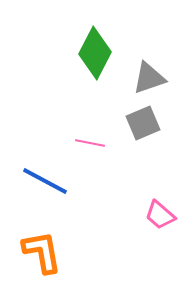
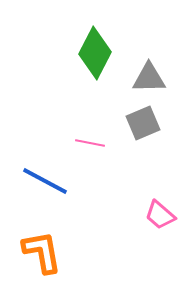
gray triangle: rotated 18 degrees clockwise
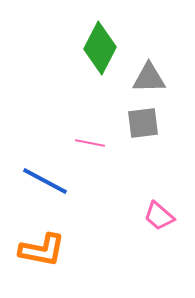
green diamond: moved 5 px right, 5 px up
gray square: rotated 16 degrees clockwise
pink trapezoid: moved 1 px left, 1 px down
orange L-shape: moved 2 px up; rotated 111 degrees clockwise
